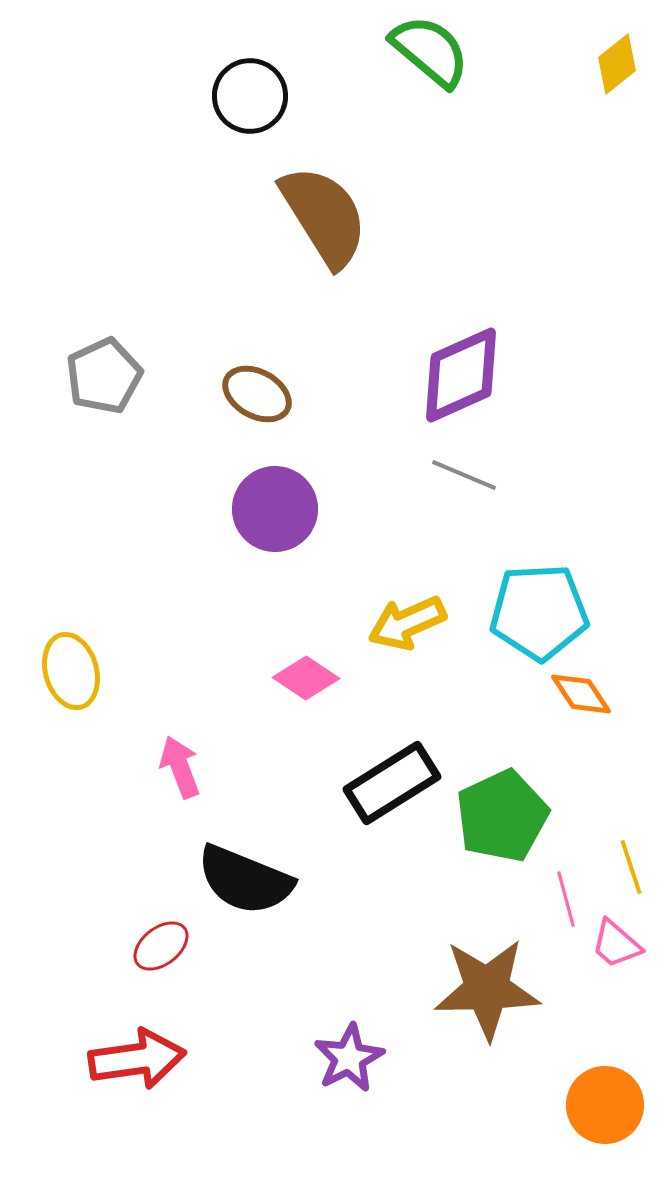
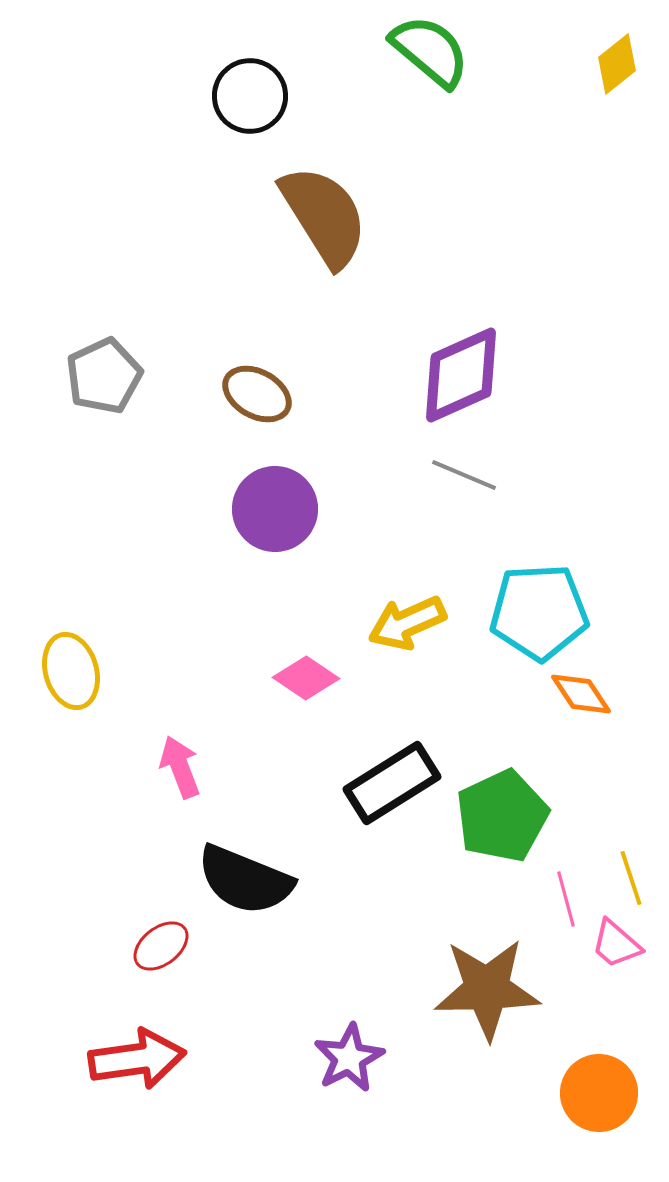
yellow line: moved 11 px down
orange circle: moved 6 px left, 12 px up
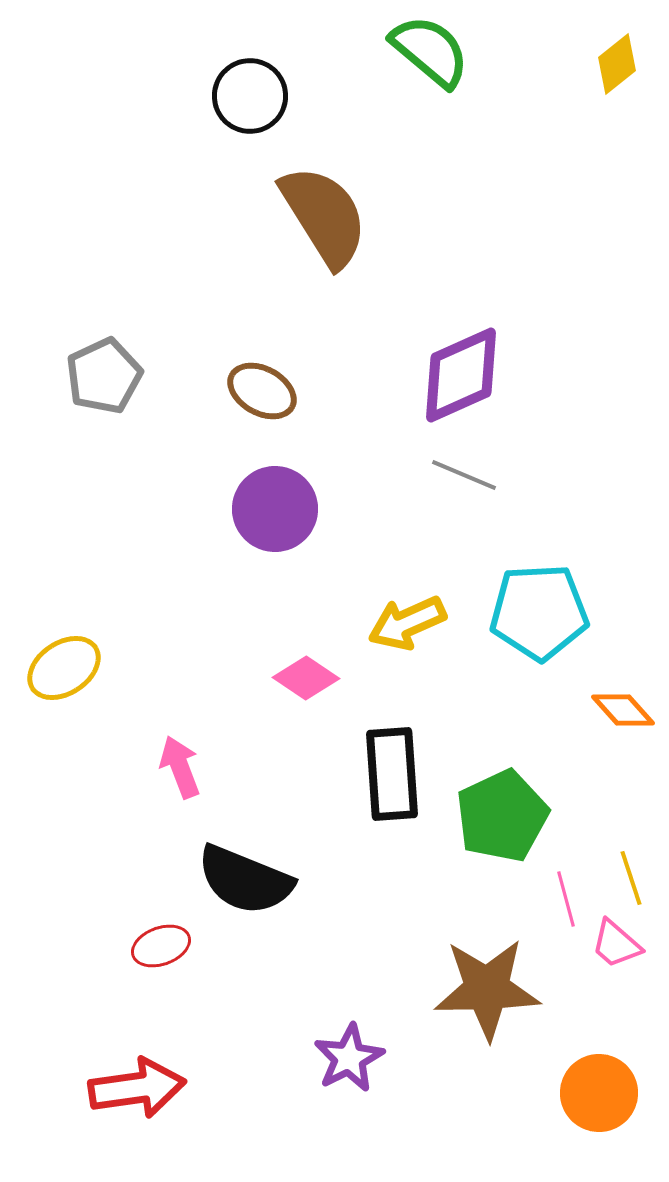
brown ellipse: moved 5 px right, 3 px up
yellow ellipse: moved 7 px left, 3 px up; rotated 72 degrees clockwise
orange diamond: moved 42 px right, 16 px down; rotated 8 degrees counterclockwise
black rectangle: moved 9 px up; rotated 62 degrees counterclockwise
red ellipse: rotated 18 degrees clockwise
red arrow: moved 29 px down
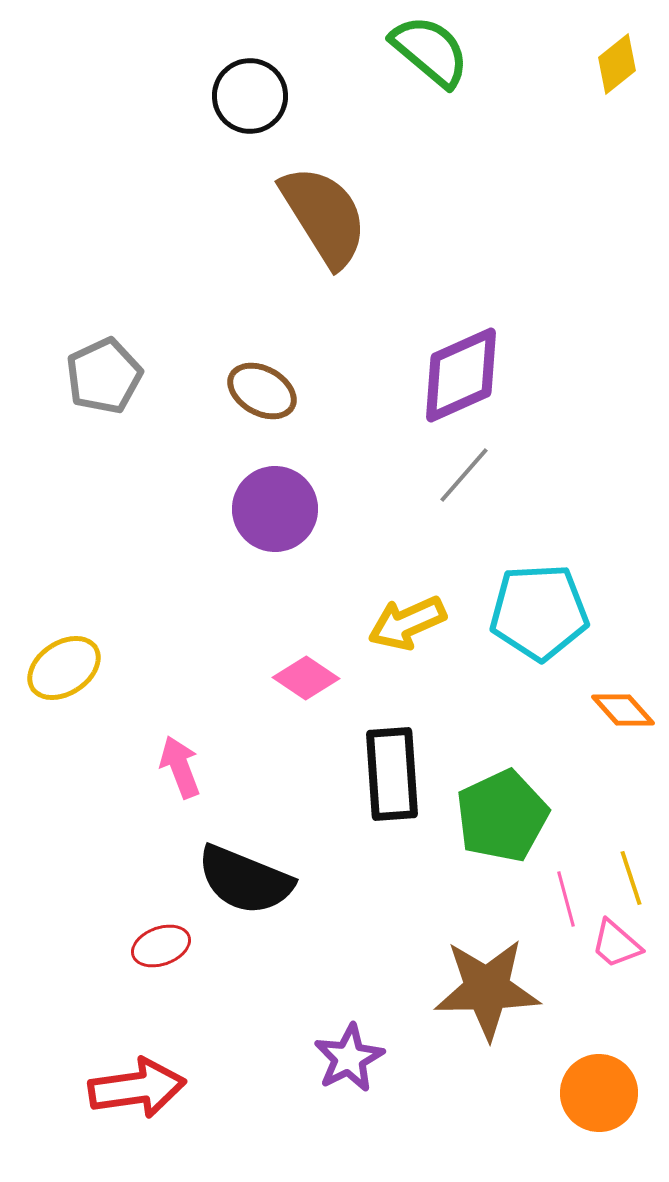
gray line: rotated 72 degrees counterclockwise
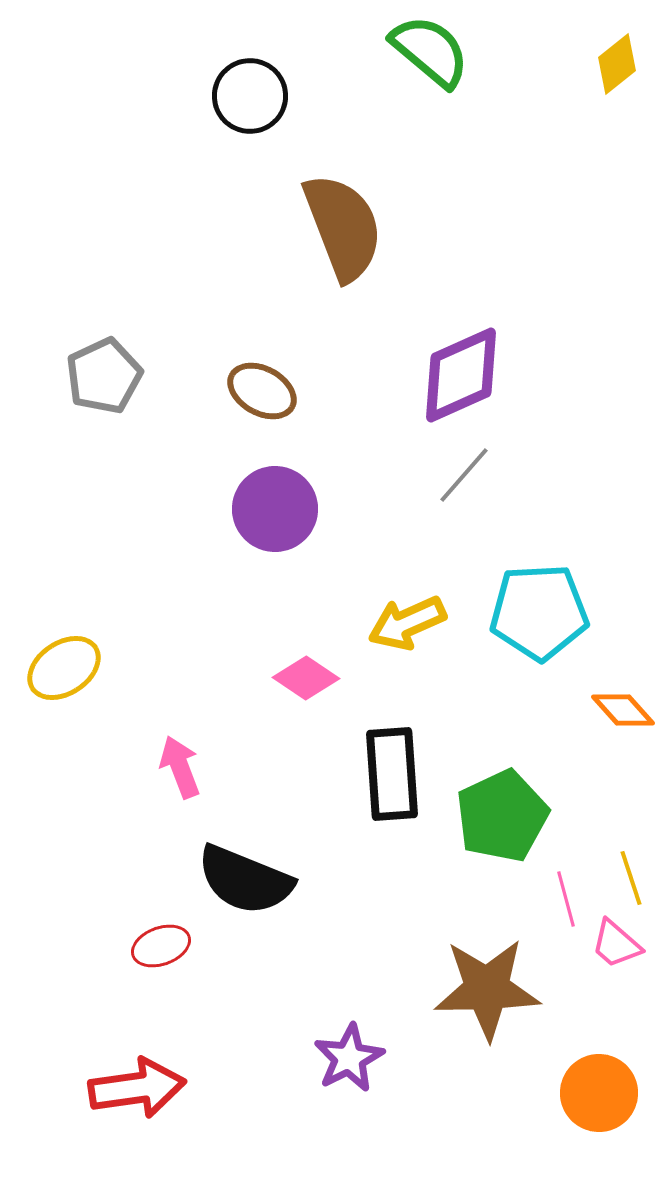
brown semicircle: moved 19 px right, 11 px down; rotated 11 degrees clockwise
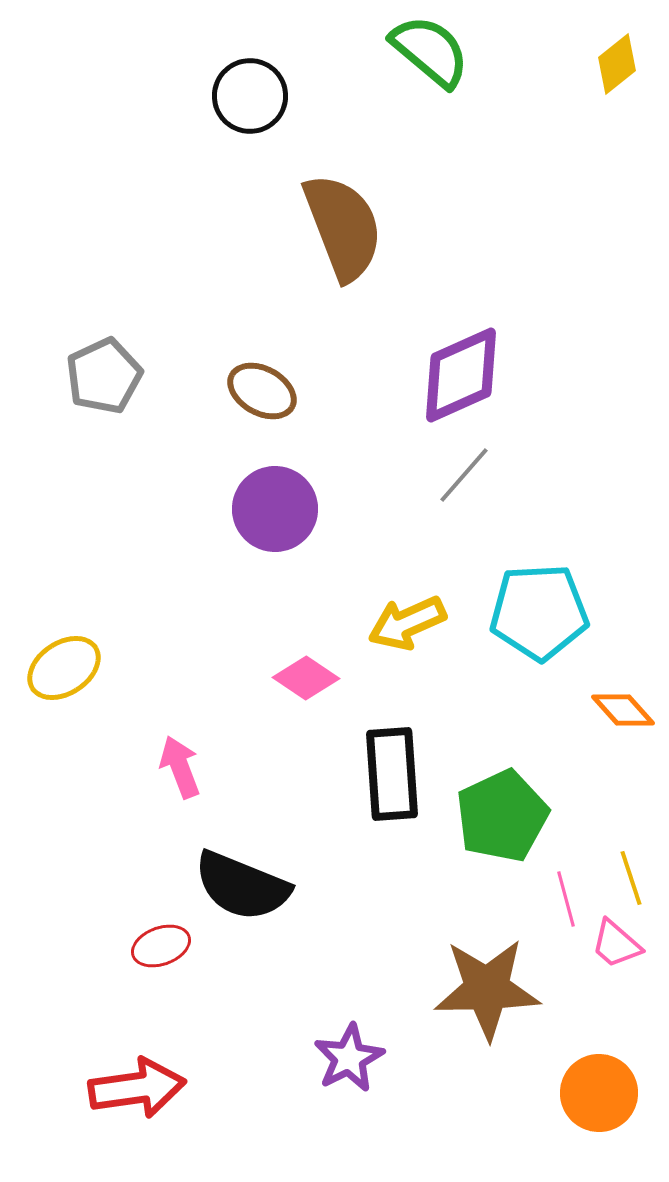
black semicircle: moved 3 px left, 6 px down
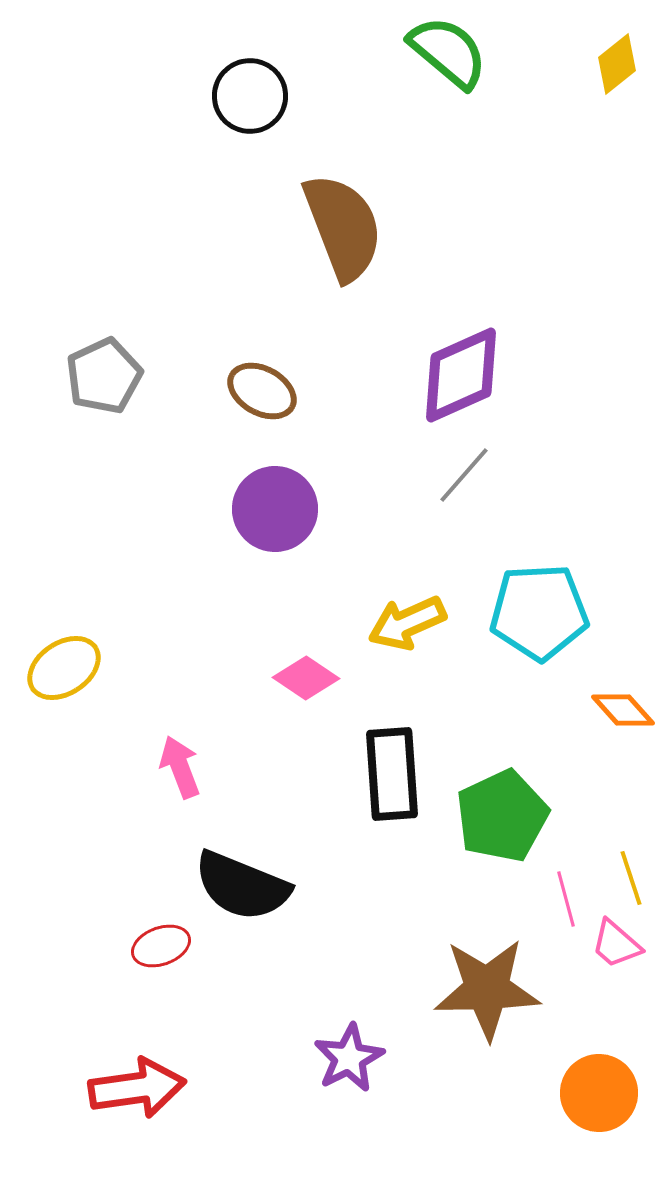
green semicircle: moved 18 px right, 1 px down
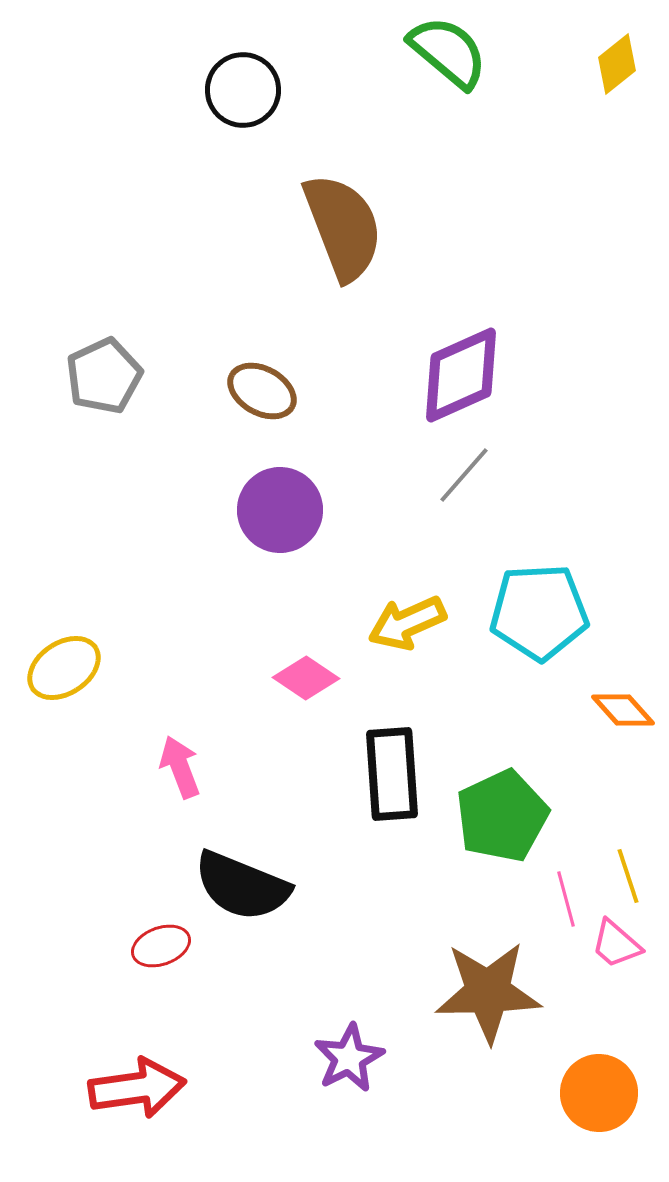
black circle: moved 7 px left, 6 px up
purple circle: moved 5 px right, 1 px down
yellow line: moved 3 px left, 2 px up
brown star: moved 1 px right, 3 px down
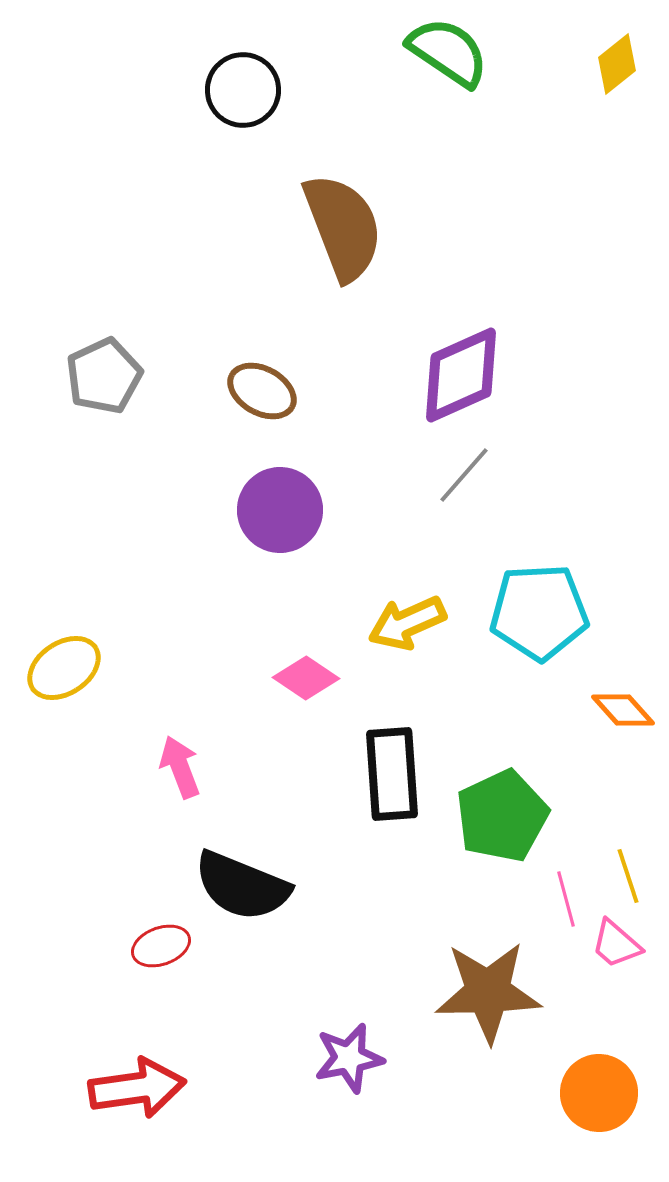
green semicircle: rotated 6 degrees counterclockwise
purple star: rotated 16 degrees clockwise
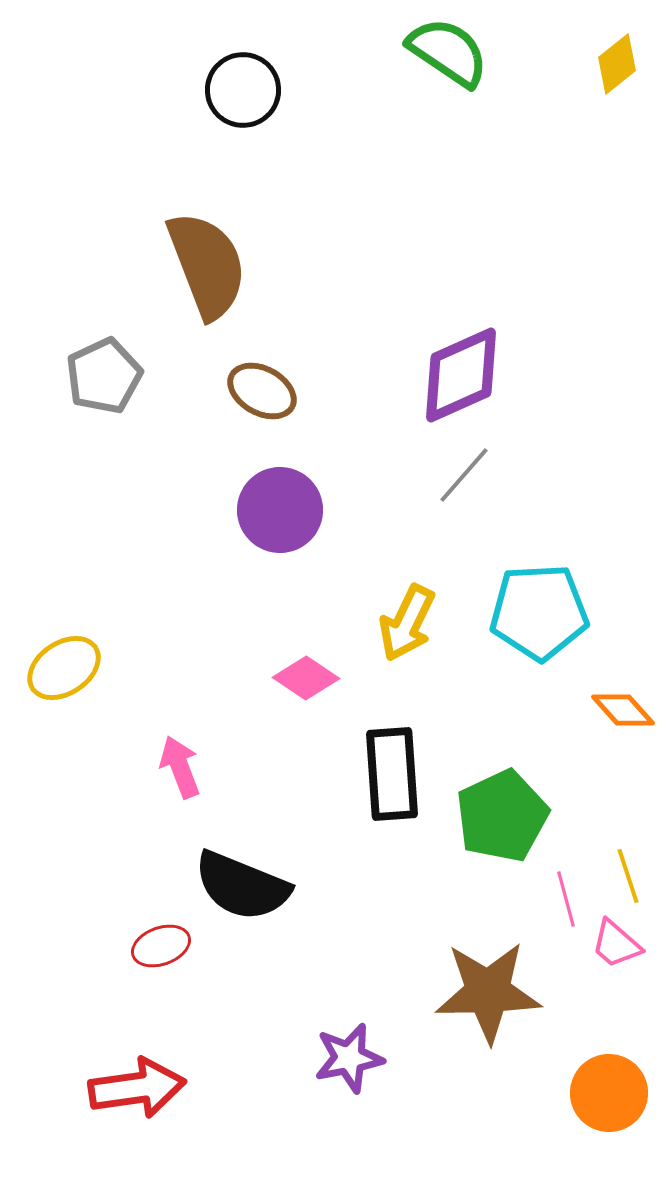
brown semicircle: moved 136 px left, 38 px down
yellow arrow: rotated 40 degrees counterclockwise
orange circle: moved 10 px right
